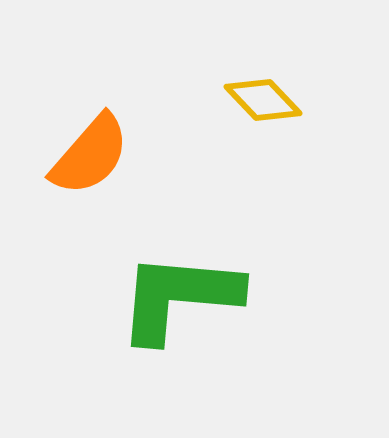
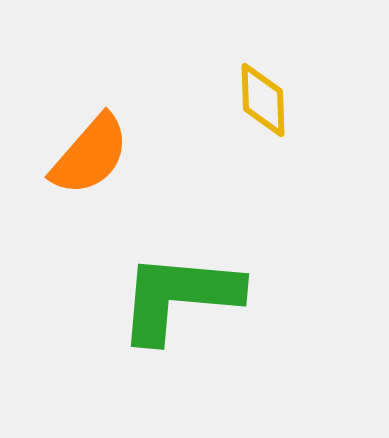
yellow diamond: rotated 42 degrees clockwise
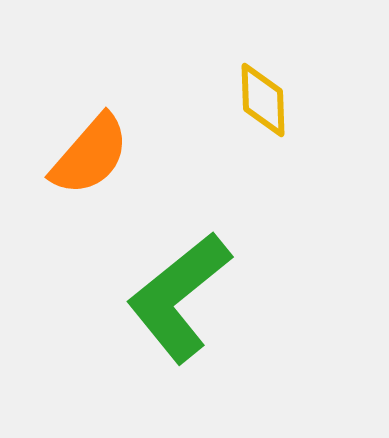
green L-shape: rotated 44 degrees counterclockwise
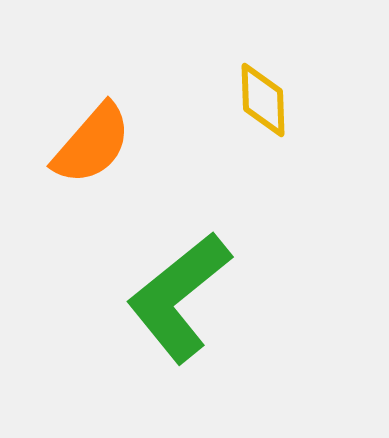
orange semicircle: moved 2 px right, 11 px up
